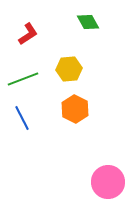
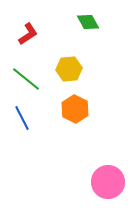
green line: moved 3 px right; rotated 60 degrees clockwise
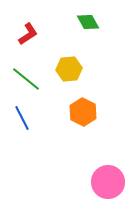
orange hexagon: moved 8 px right, 3 px down
